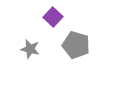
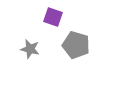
purple square: rotated 24 degrees counterclockwise
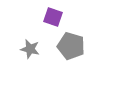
gray pentagon: moved 5 px left, 1 px down
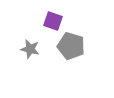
purple square: moved 4 px down
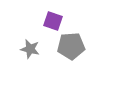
gray pentagon: rotated 20 degrees counterclockwise
